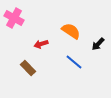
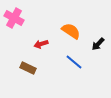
brown rectangle: rotated 21 degrees counterclockwise
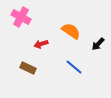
pink cross: moved 7 px right, 1 px up
blue line: moved 5 px down
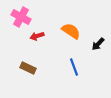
red arrow: moved 4 px left, 8 px up
blue line: rotated 30 degrees clockwise
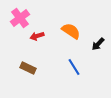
pink cross: moved 1 px left, 1 px down; rotated 24 degrees clockwise
blue line: rotated 12 degrees counterclockwise
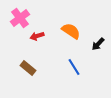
brown rectangle: rotated 14 degrees clockwise
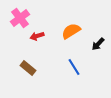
orange semicircle: rotated 66 degrees counterclockwise
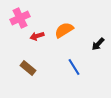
pink cross: rotated 12 degrees clockwise
orange semicircle: moved 7 px left, 1 px up
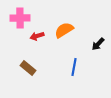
pink cross: rotated 24 degrees clockwise
blue line: rotated 42 degrees clockwise
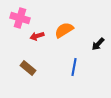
pink cross: rotated 18 degrees clockwise
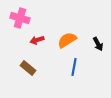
orange semicircle: moved 3 px right, 10 px down
red arrow: moved 4 px down
black arrow: rotated 72 degrees counterclockwise
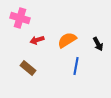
blue line: moved 2 px right, 1 px up
